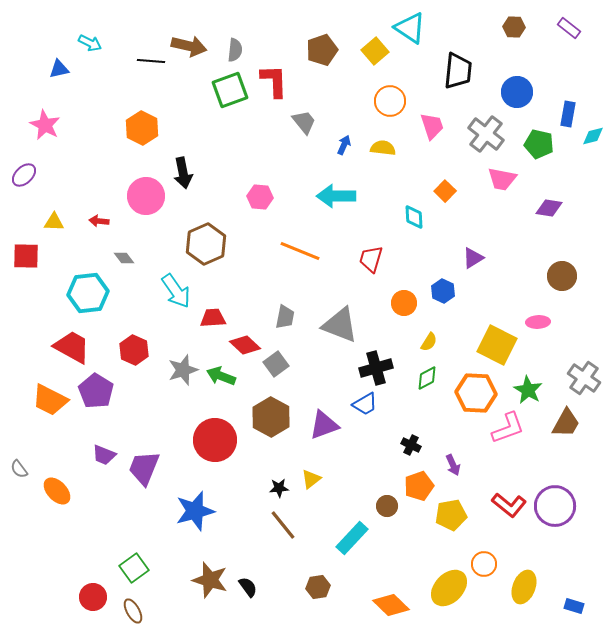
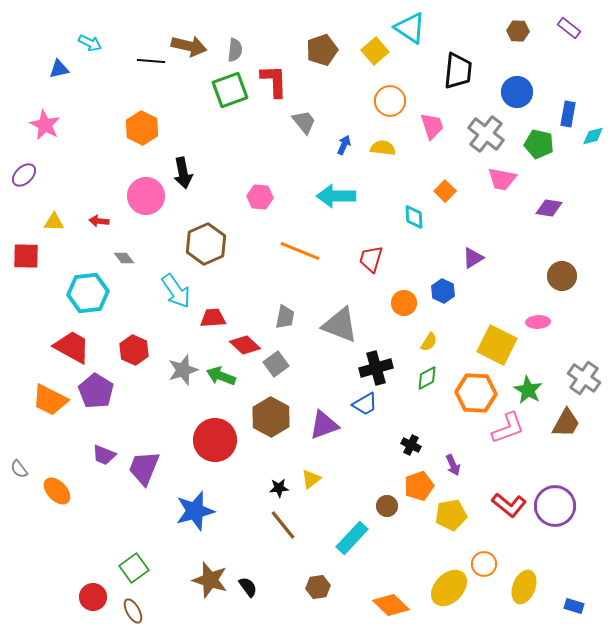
brown hexagon at (514, 27): moved 4 px right, 4 px down
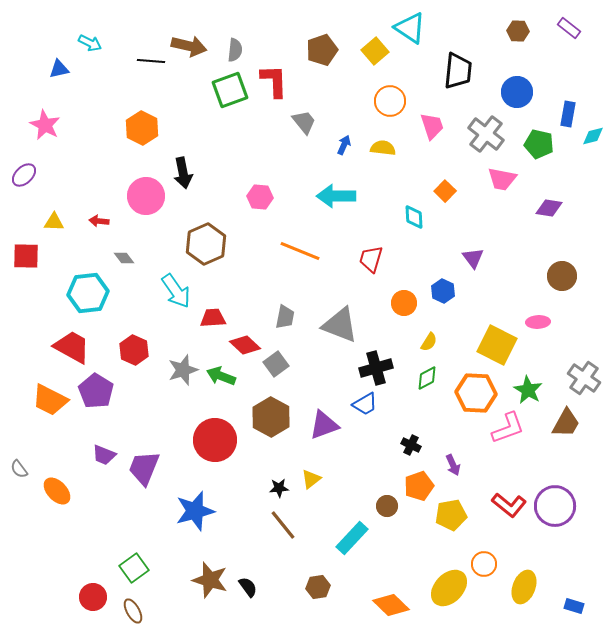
purple triangle at (473, 258): rotated 35 degrees counterclockwise
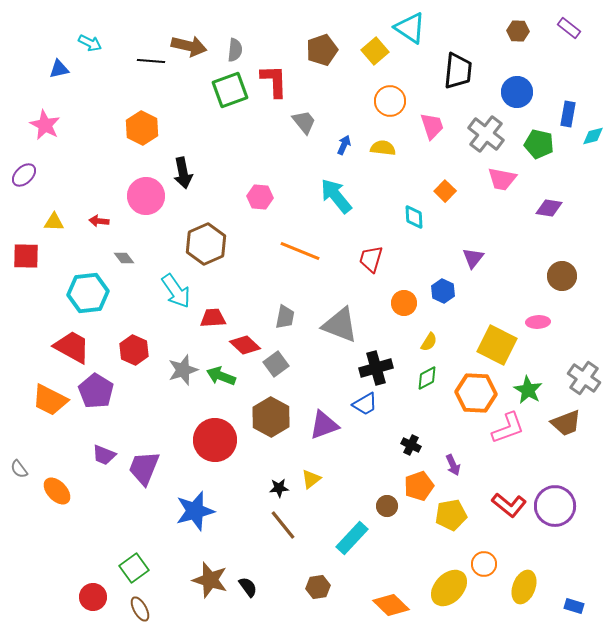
cyan arrow at (336, 196): rotated 51 degrees clockwise
purple triangle at (473, 258): rotated 15 degrees clockwise
brown trapezoid at (566, 423): rotated 40 degrees clockwise
brown ellipse at (133, 611): moved 7 px right, 2 px up
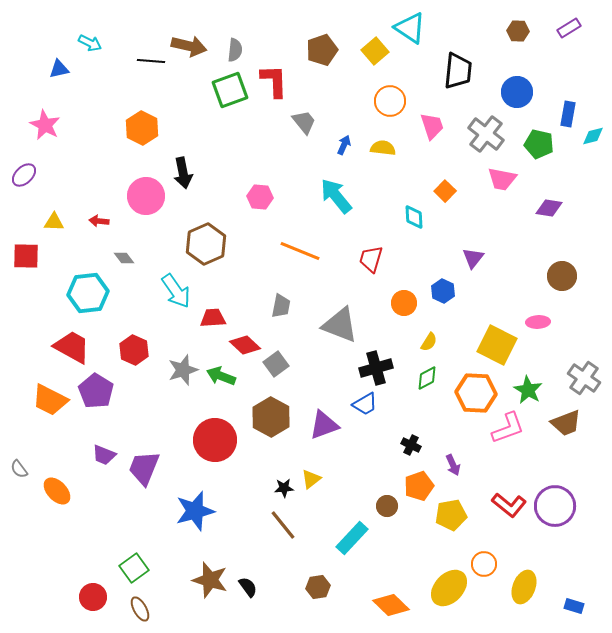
purple rectangle at (569, 28): rotated 70 degrees counterclockwise
gray trapezoid at (285, 317): moved 4 px left, 11 px up
black star at (279, 488): moved 5 px right
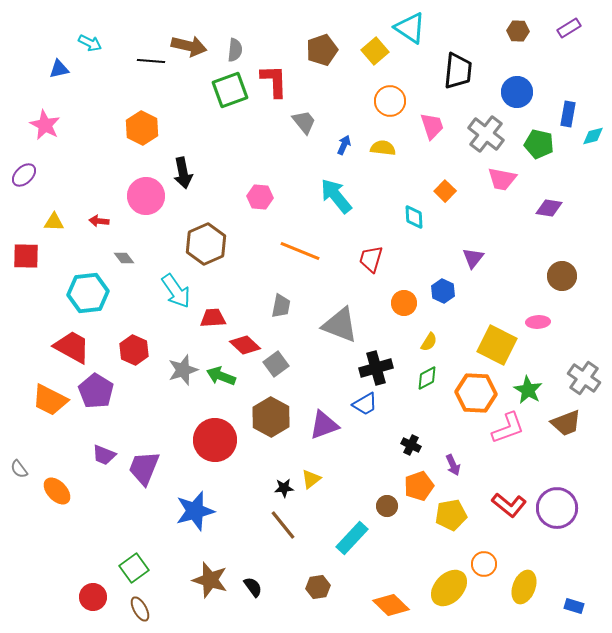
purple circle at (555, 506): moved 2 px right, 2 px down
black semicircle at (248, 587): moved 5 px right
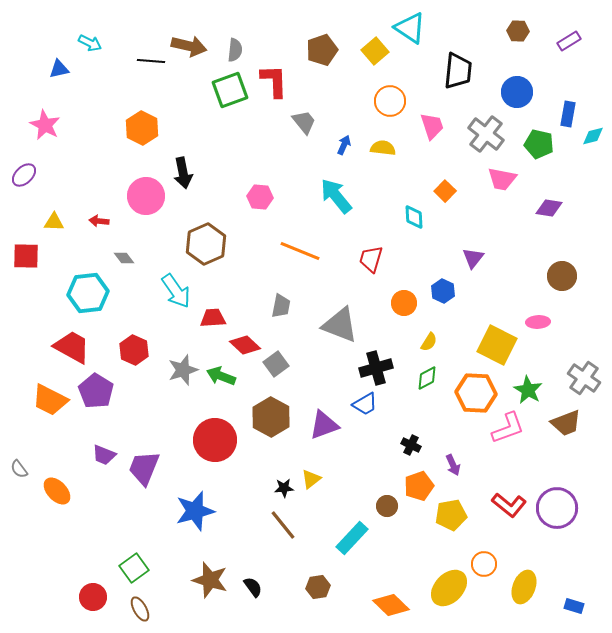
purple rectangle at (569, 28): moved 13 px down
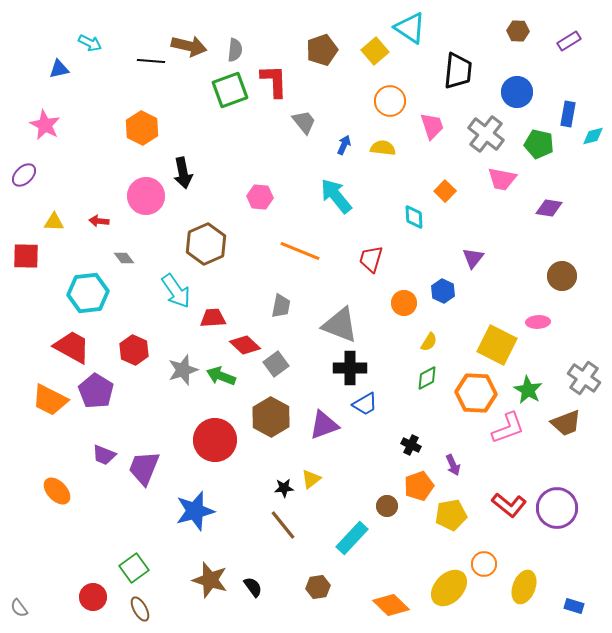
black cross at (376, 368): moved 26 px left; rotated 16 degrees clockwise
gray semicircle at (19, 469): moved 139 px down
